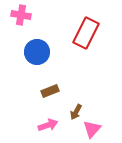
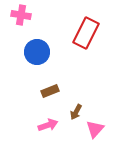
pink triangle: moved 3 px right
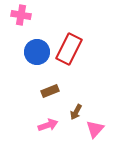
red rectangle: moved 17 px left, 16 px down
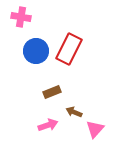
pink cross: moved 2 px down
blue circle: moved 1 px left, 1 px up
brown rectangle: moved 2 px right, 1 px down
brown arrow: moved 2 px left; rotated 84 degrees clockwise
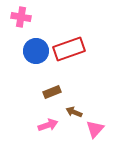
red rectangle: rotated 44 degrees clockwise
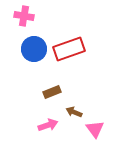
pink cross: moved 3 px right, 1 px up
blue circle: moved 2 px left, 2 px up
pink triangle: rotated 18 degrees counterclockwise
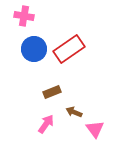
red rectangle: rotated 16 degrees counterclockwise
pink arrow: moved 2 px left, 1 px up; rotated 36 degrees counterclockwise
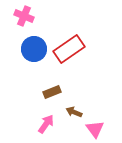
pink cross: rotated 12 degrees clockwise
